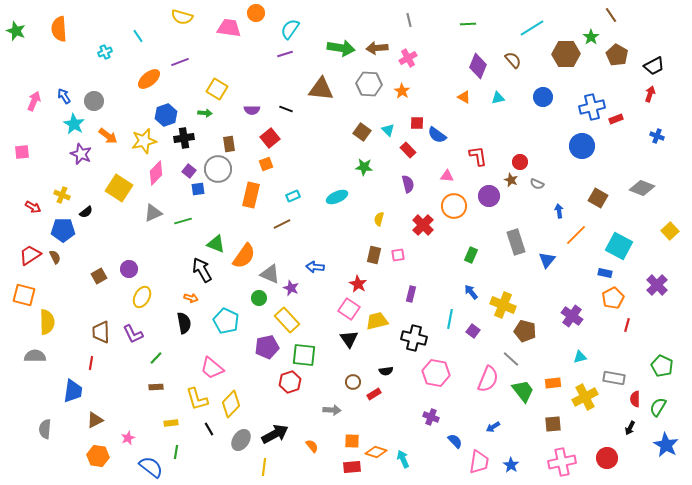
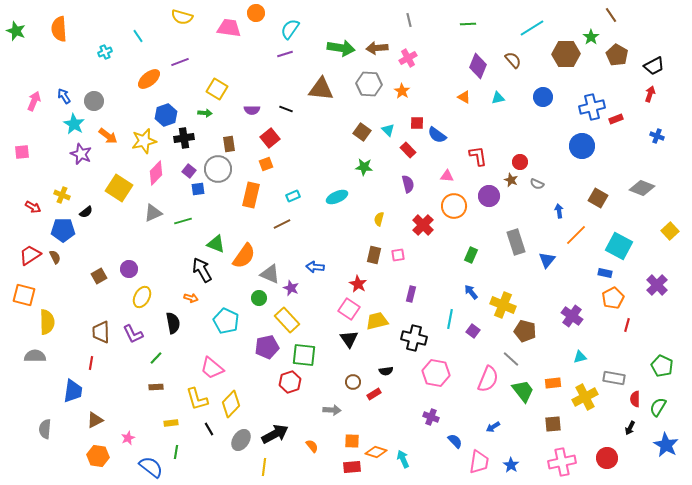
black semicircle at (184, 323): moved 11 px left
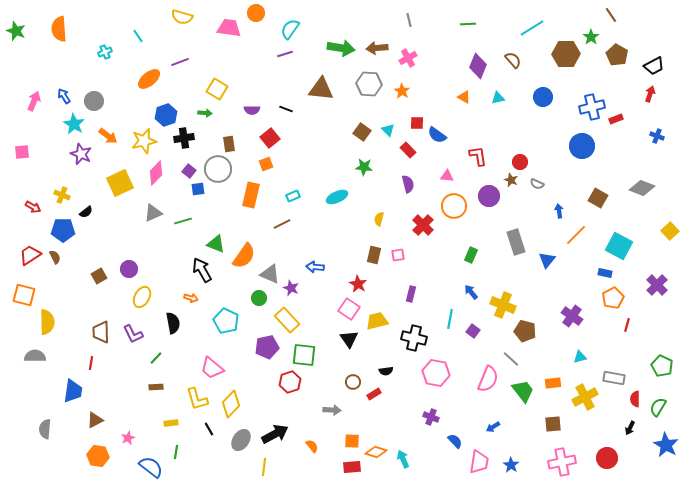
yellow square at (119, 188): moved 1 px right, 5 px up; rotated 32 degrees clockwise
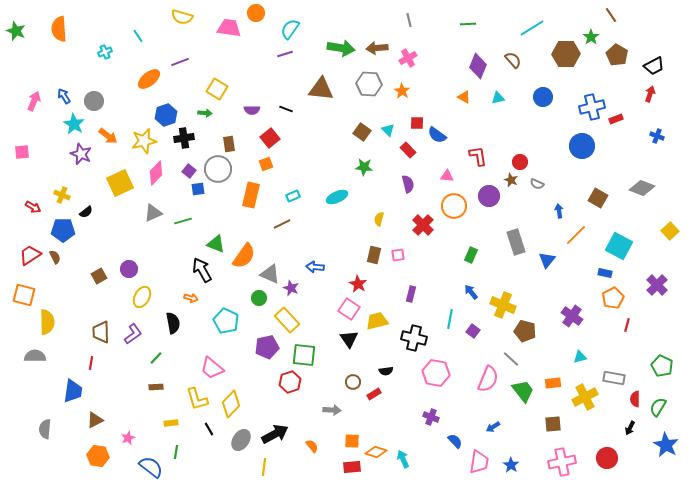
purple L-shape at (133, 334): rotated 100 degrees counterclockwise
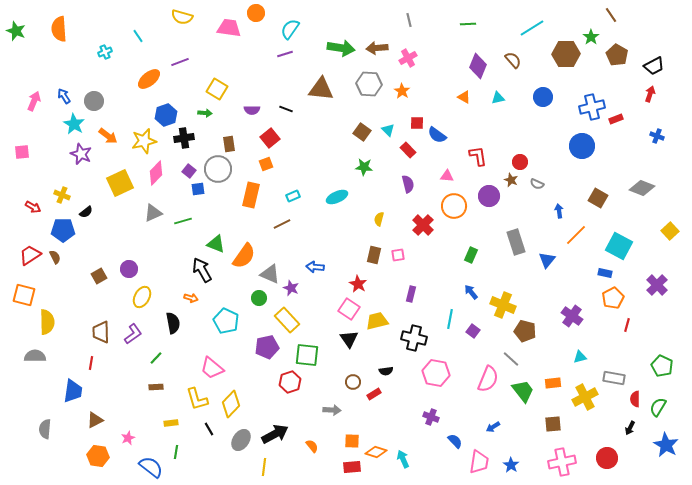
green square at (304, 355): moved 3 px right
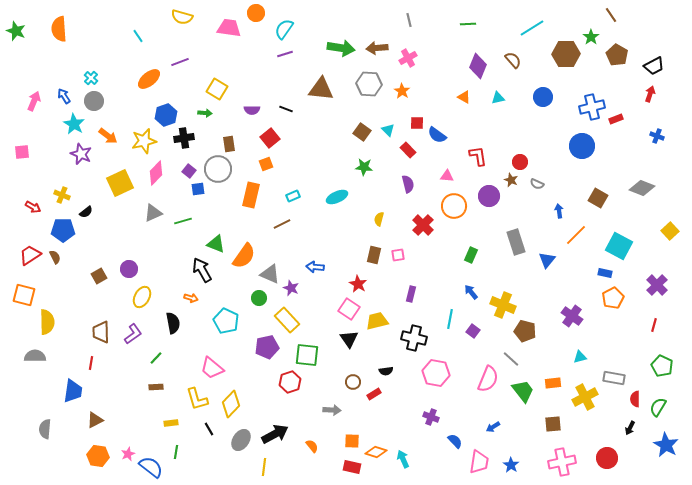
cyan semicircle at (290, 29): moved 6 px left
cyan cross at (105, 52): moved 14 px left, 26 px down; rotated 24 degrees counterclockwise
red line at (627, 325): moved 27 px right
pink star at (128, 438): moved 16 px down
red rectangle at (352, 467): rotated 18 degrees clockwise
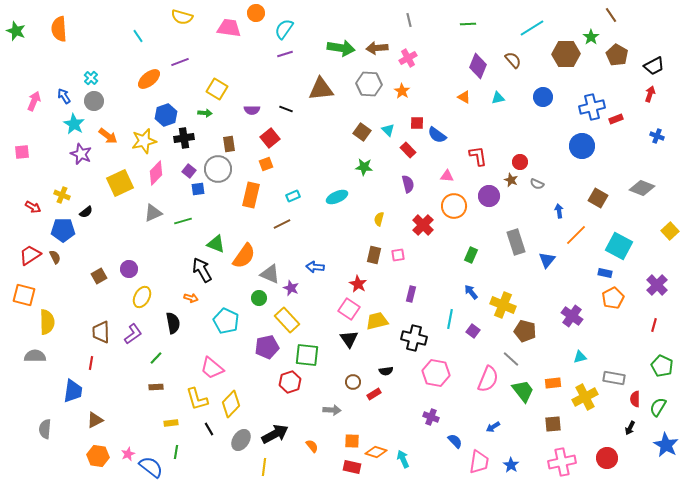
brown triangle at (321, 89): rotated 12 degrees counterclockwise
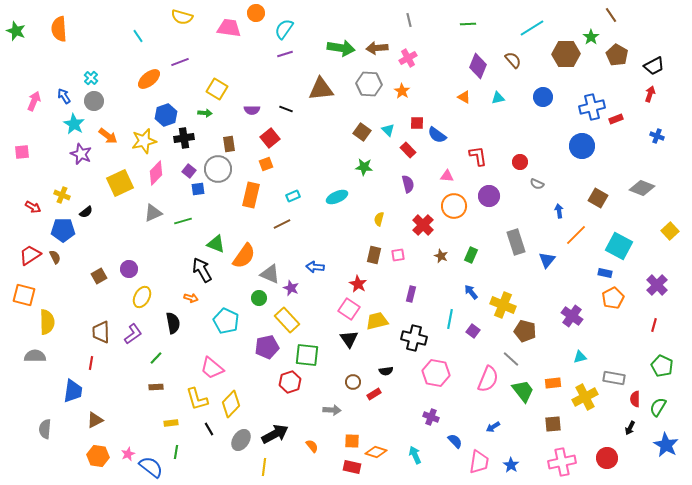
brown star at (511, 180): moved 70 px left, 76 px down
cyan arrow at (403, 459): moved 12 px right, 4 px up
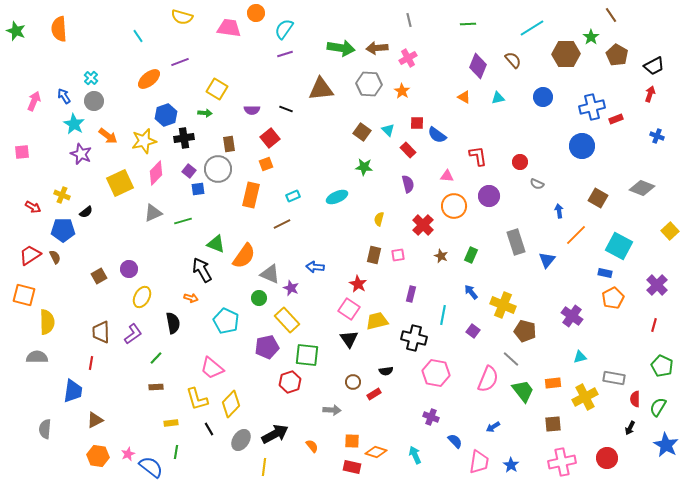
cyan line at (450, 319): moved 7 px left, 4 px up
gray semicircle at (35, 356): moved 2 px right, 1 px down
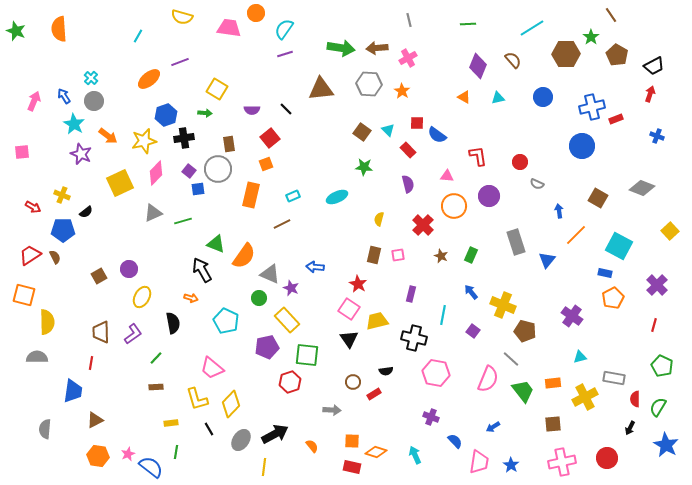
cyan line at (138, 36): rotated 64 degrees clockwise
black line at (286, 109): rotated 24 degrees clockwise
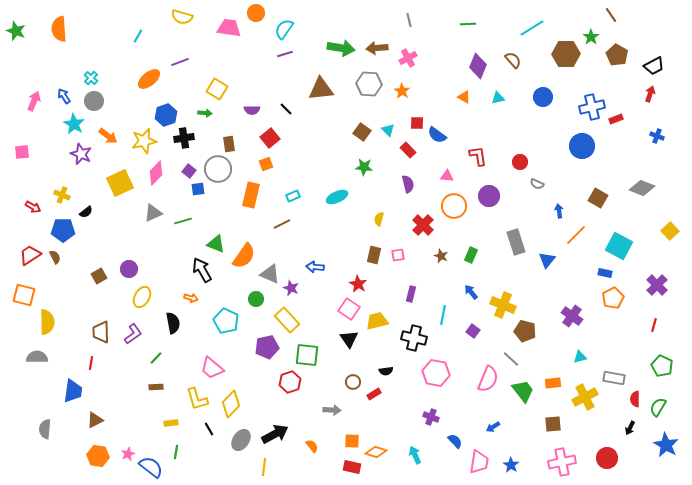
green circle at (259, 298): moved 3 px left, 1 px down
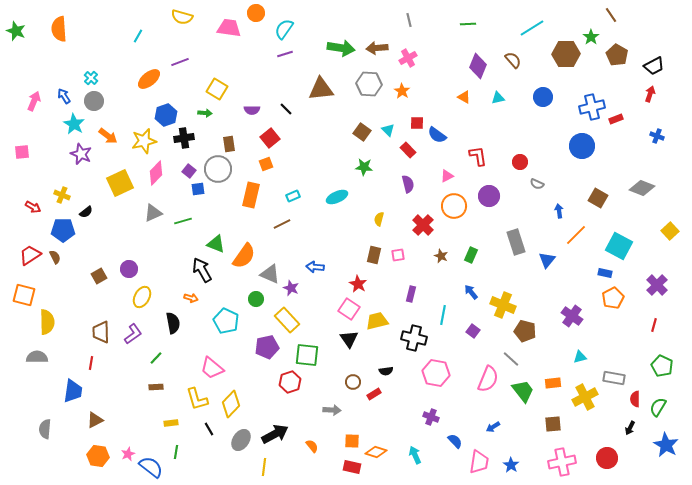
pink triangle at (447, 176): rotated 32 degrees counterclockwise
